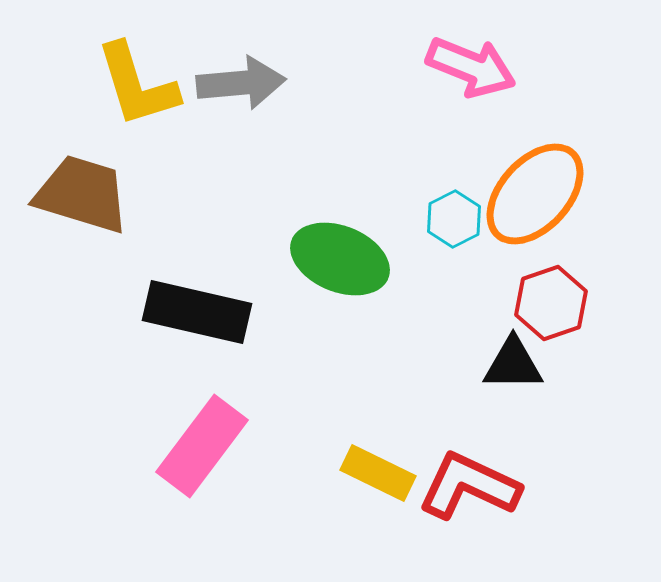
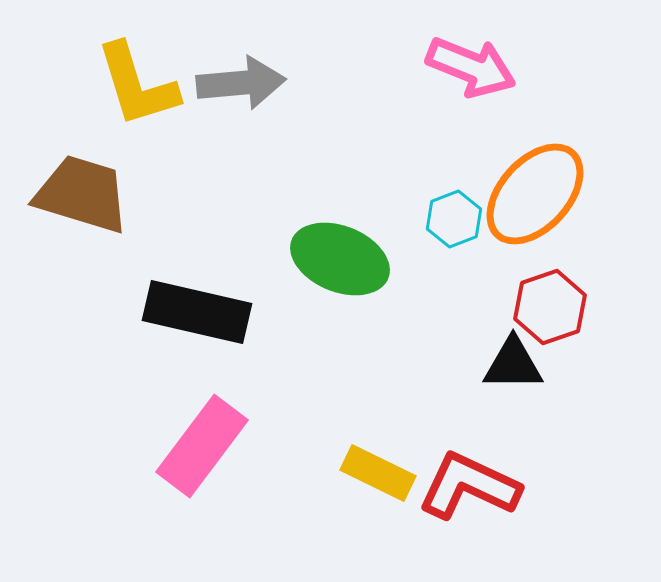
cyan hexagon: rotated 6 degrees clockwise
red hexagon: moved 1 px left, 4 px down
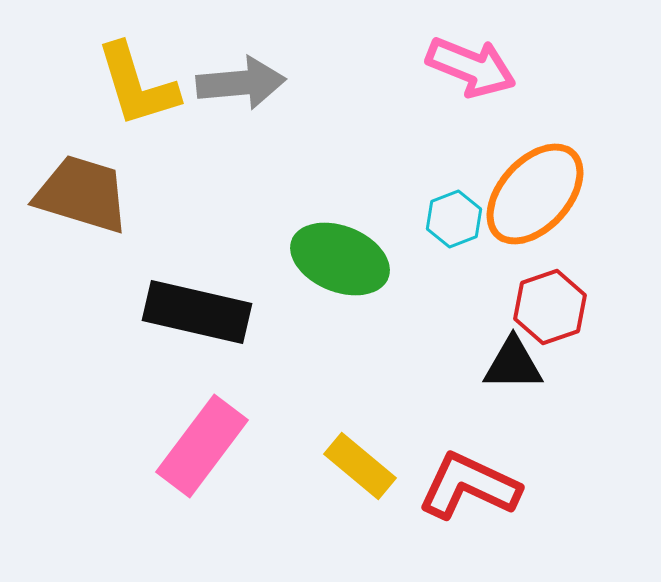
yellow rectangle: moved 18 px left, 7 px up; rotated 14 degrees clockwise
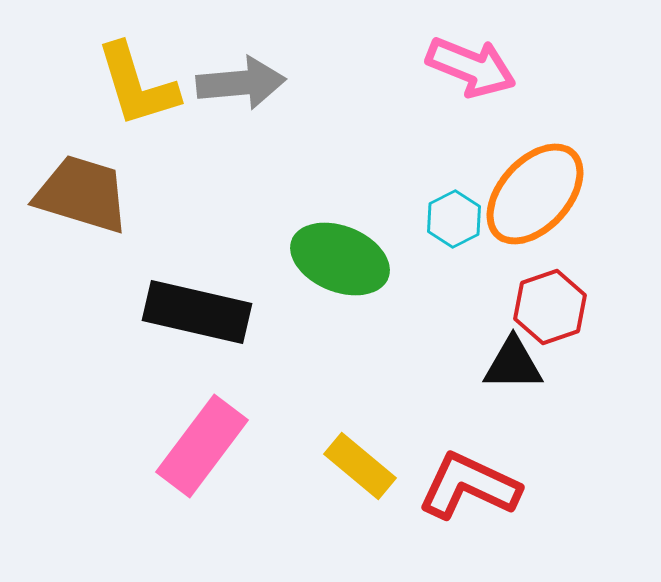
cyan hexagon: rotated 6 degrees counterclockwise
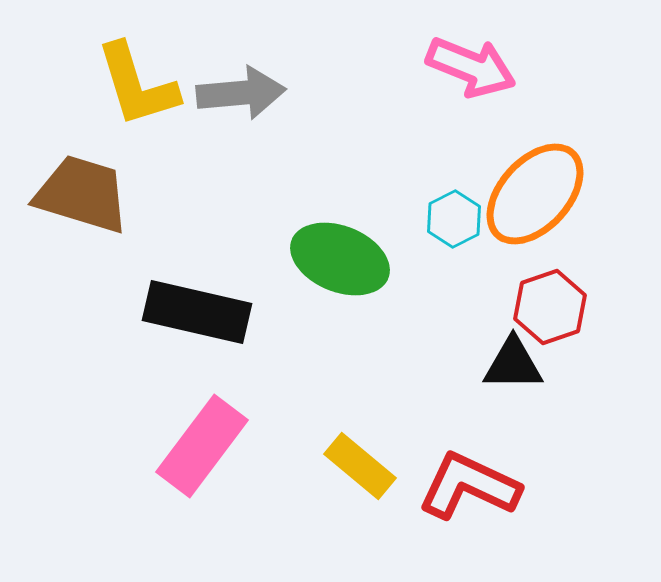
gray arrow: moved 10 px down
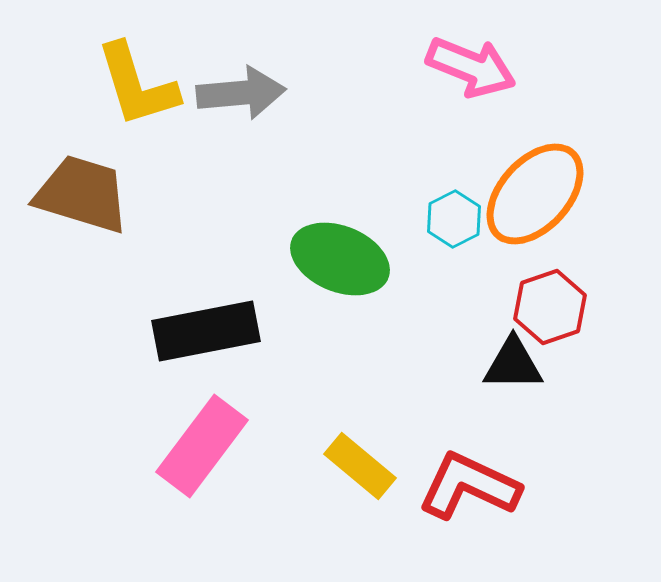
black rectangle: moved 9 px right, 19 px down; rotated 24 degrees counterclockwise
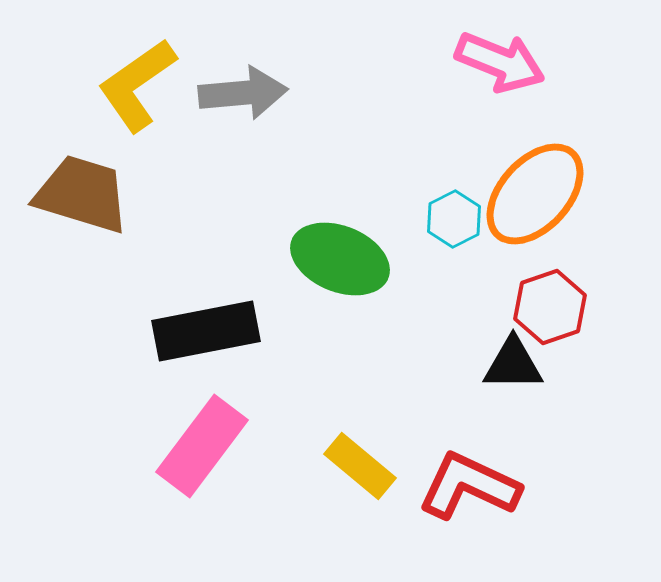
pink arrow: moved 29 px right, 5 px up
yellow L-shape: rotated 72 degrees clockwise
gray arrow: moved 2 px right
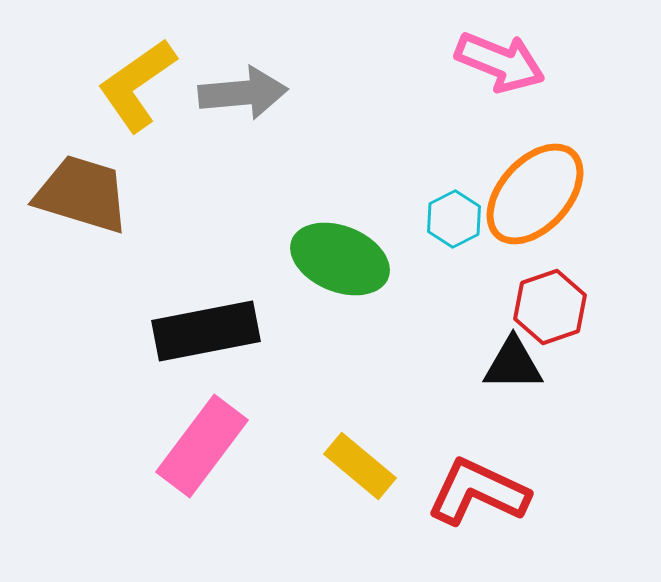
red L-shape: moved 9 px right, 6 px down
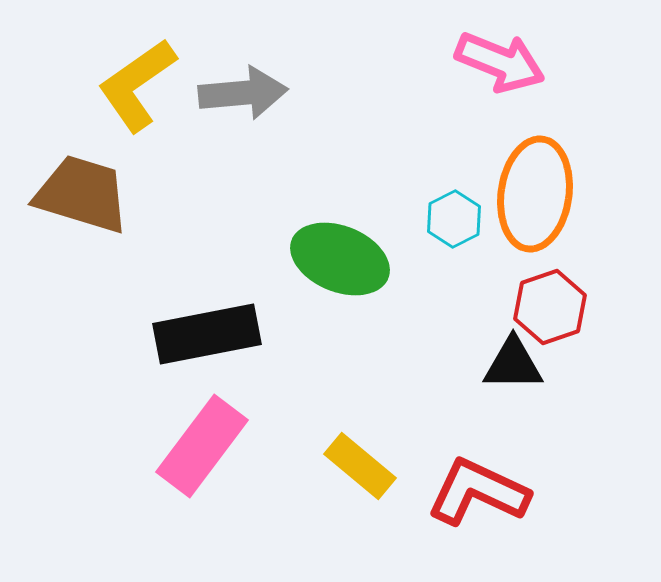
orange ellipse: rotated 34 degrees counterclockwise
black rectangle: moved 1 px right, 3 px down
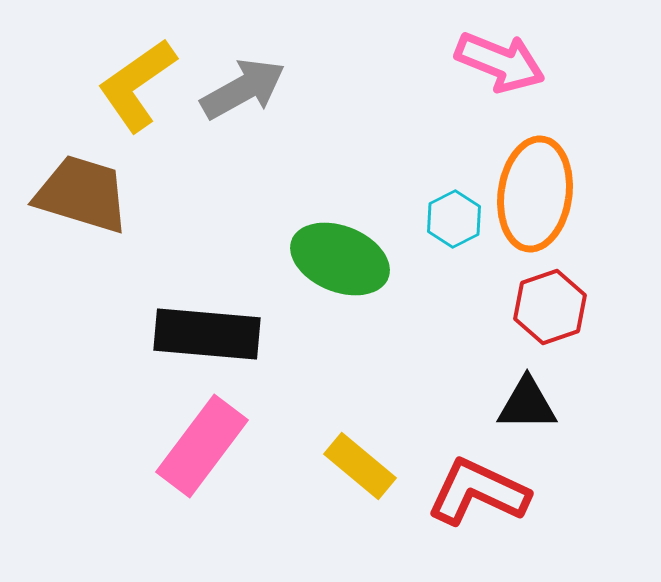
gray arrow: moved 4 px up; rotated 24 degrees counterclockwise
black rectangle: rotated 16 degrees clockwise
black triangle: moved 14 px right, 40 px down
